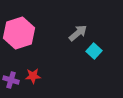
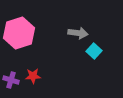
gray arrow: rotated 48 degrees clockwise
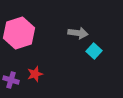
red star: moved 2 px right, 2 px up; rotated 14 degrees counterclockwise
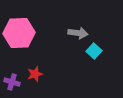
pink hexagon: rotated 16 degrees clockwise
purple cross: moved 1 px right, 2 px down
